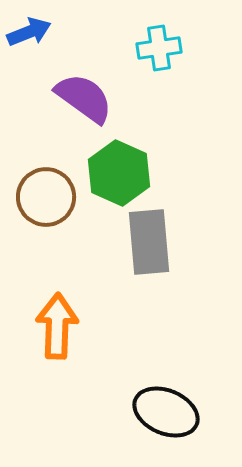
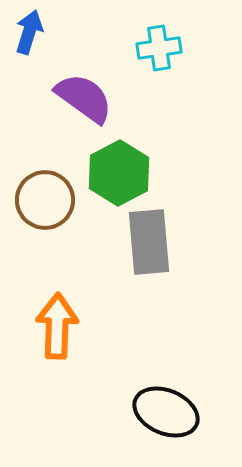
blue arrow: rotated 51 degrees counterclockwise
green hexagon: rotated 8 degrees clockwise
brown circle: moved 1 px left, 3 px down
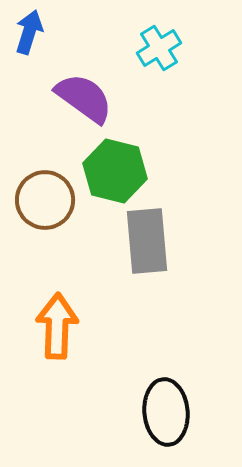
cyan cross: rotated 24 degrees counterclockwise
green hexagon: moved 4 px left, 2 px up; rotated 18 degrees counterclockwise
gray rectangle: moved 2 px left, 1 px up
black ellipse: rotated 62 degrees clockwise
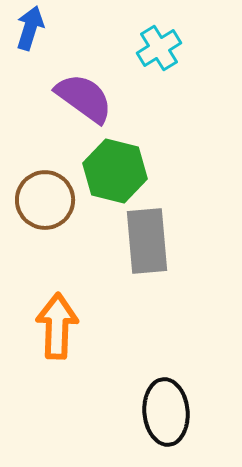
blue arrow: moved 1 px right, 4 px up
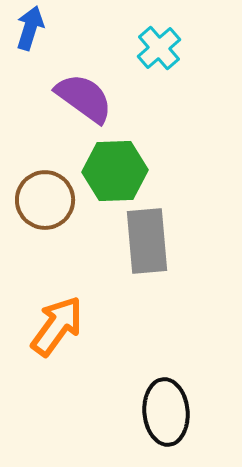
cyan cross: rotated 9 degrees counterclockwise
green hexagon: rotated 16 degrees counterclockwise
orange arrow: rotated 34 degrees clockwise
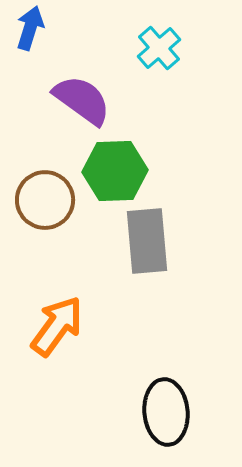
purple semicircle: moved 2 px left, 2 px down
